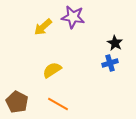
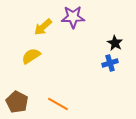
purple star: rotated 10 degrees counterclockwise
yellow semicircle: moved 21 px left, 14 px up
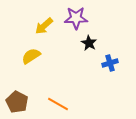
purple star: moved 3 px right, 1 px down
yellow arrow: moved 1 px right, 1 px up
black star: moved 26 px left
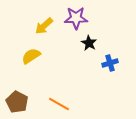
orange line: moved 1 px right
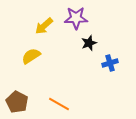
black star: rotated 21 degrees clockwise
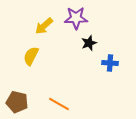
yellow semicircle: rotated 30 degrees counterclockwise
blue cross: rotated 21 degrees clockwise
brown pentagon: rotated 15 degrees counterclockwise
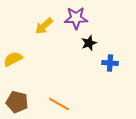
yellow semicircle: moved 18 px left, 3 px down; rotated 36 degrees clockwise
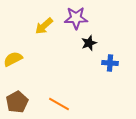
brown pentagon: rotated 30 degrees clockwise
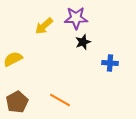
black star: moved 6 px left, 1 px up
orange line: moved 1 px right, 4 px up
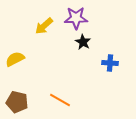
black star: rotated 21 degrees counterclockwise
yellow semicircle: moved 2 px right
brown pentagon: rotated 30 degrees counterclockwise
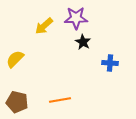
yellow semicircle: rotated 18 degrees counterclockwise
orange line: rotated 40 degrees counterclockwise
